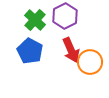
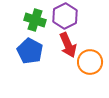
green cross: rotated 25 degrees counterclockwise
red arrow: moved 3 px left, 5 px up
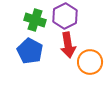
red arrow: rotated 15 degrees clockwise
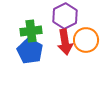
green cross: moved 4 px left, 11 px down; rotated 25 degrees counterclockwise
red arrow: moved 3 px left, 3 px up
orange circle: moved 4 px left, 22 px up
